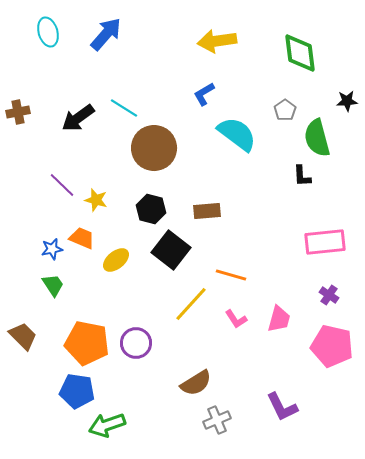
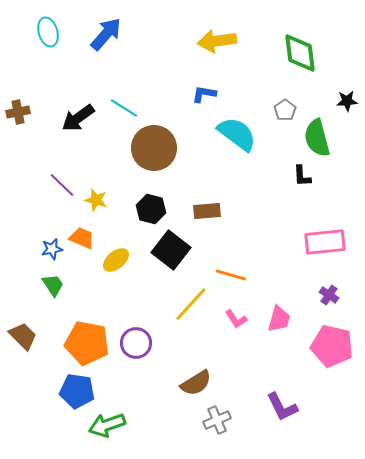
blue L-shape: rotated 40 degrees clockwise
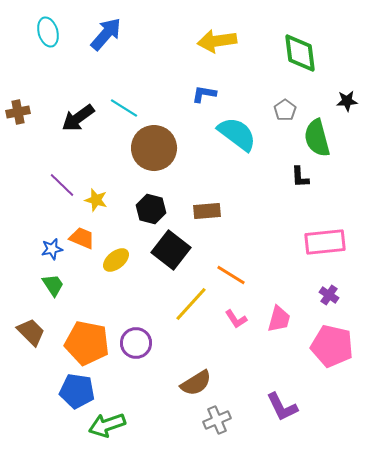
black L-shape: moved 2 px left, 1 px down
orange line: rotated 16 degrees clockwise
brown trapezoid: moved 8 px right, 4 px up
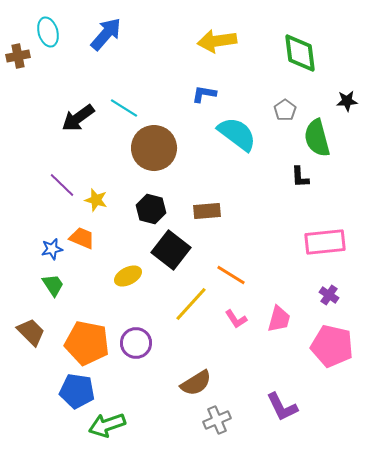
brown cross: moved 56 px up
yellow ellipse: moved 12 px right, 16 px down; rotated 12 degrees clockwise
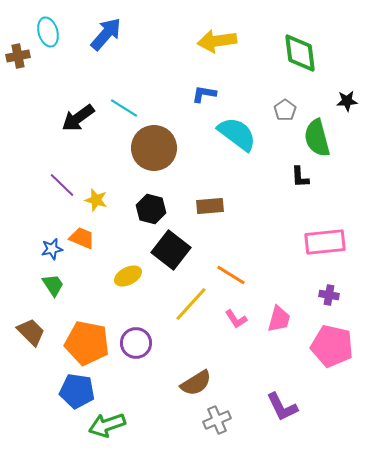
brown rectangle: moved 3 px right, 5 px up
purple cross: rotated 24 degrees counterclockwise
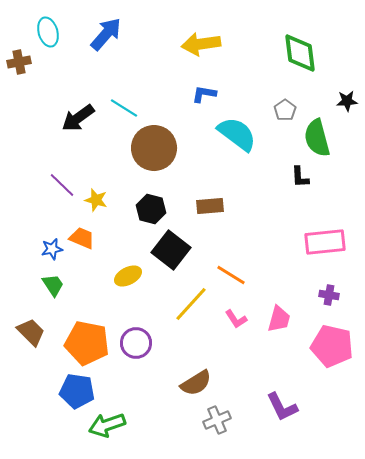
yellow arrow: moved 16 px left, 3 px down
brown cross: moved 1 px right, 6 px down
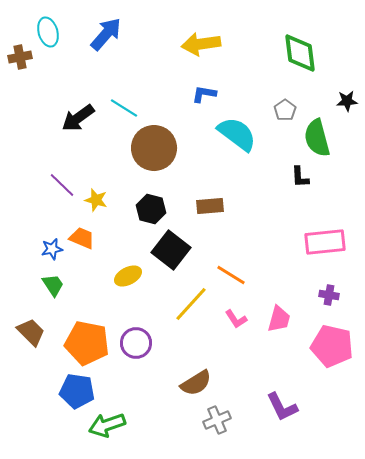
brown cross: moved 1 px right, 5 px up
